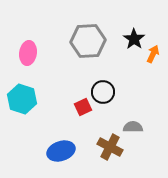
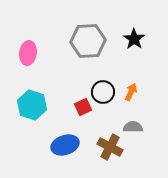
orange arrow: moved 22 px left, 38 px down
cyan hexagon: moved 10 px right, 6 px down
blue ellipse: moved 4 px right, 6 px up
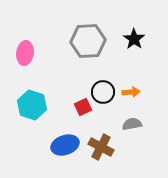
pink ellipse: moved 3 px left
orange arrow: rotated 60 degrees clockwise
gray semicircle: moved 1 px left, 3 px up; rotated 12 degrees counterclockwise
brown cross: moved 9 px left
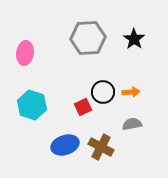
gray hexagon: moved 3 px up
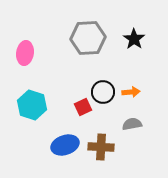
brown cross: rotated 25 degrees counterclockwise
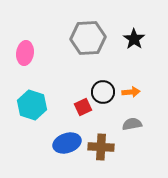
blue ellipse: moved 2 px right, 2 px up
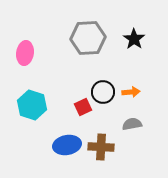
blue ellipse: moved 2 px down; rotated 8 degrees clockwise
